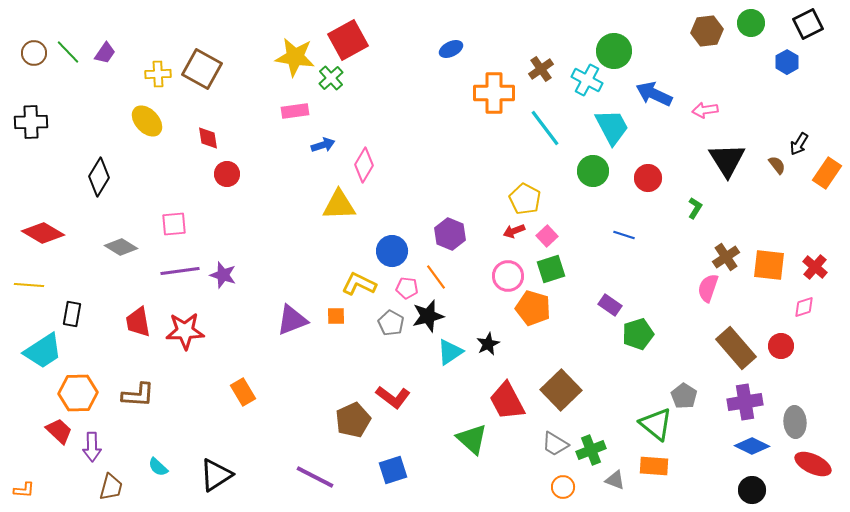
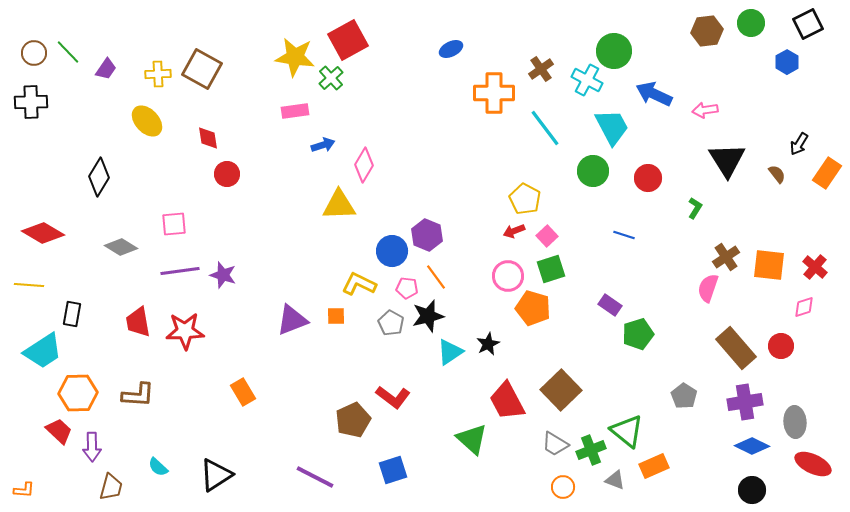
purple trapezoid at (105, 53): moved 1 px right, 16 px down
black cross at (31, 122): moved 20 px up
brown semicircle at (777, 165): moved 9 px down
purple hexagon at (450, 234): moved 23 px left, 1 px down
green triangle at (656, 424): moved 29 px left, 7 px down
orange rectangle at (654, 466): rotated 28 degrees counterclockwise
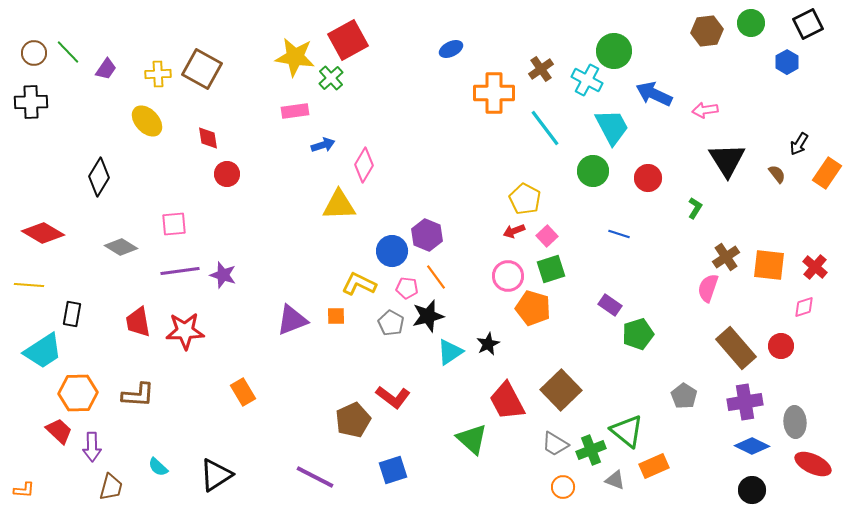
blue line at (624, 235): moved 5 px left, 1 px up
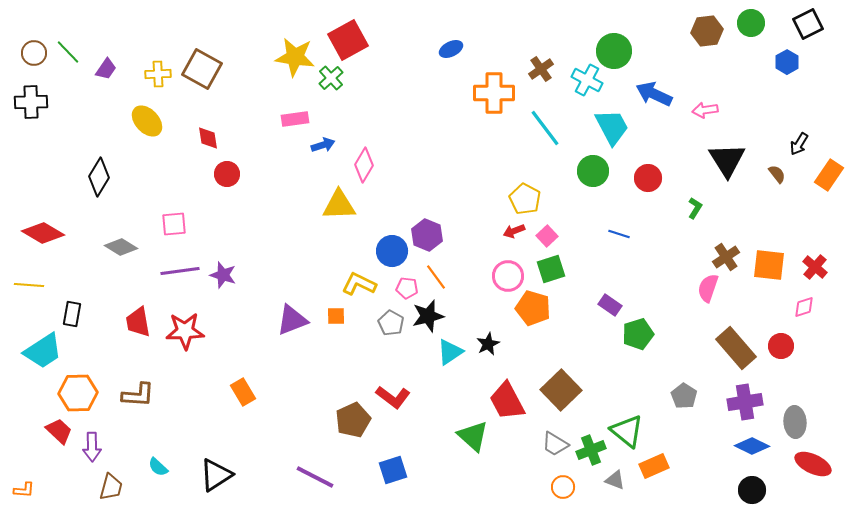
pink rectangle at (295, 111): moved 8 px down
orange rectangle at (827, 173): moved 2 px right, 2 px down
green triangle at (472, 439): moved 1 px right, 3 px up
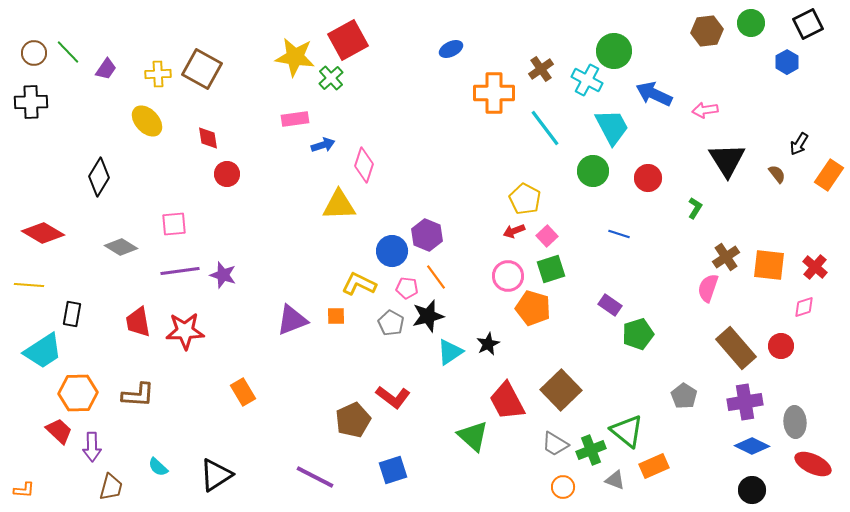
pink diamond at (364, 165): rotated 12 degrees counterclockwise
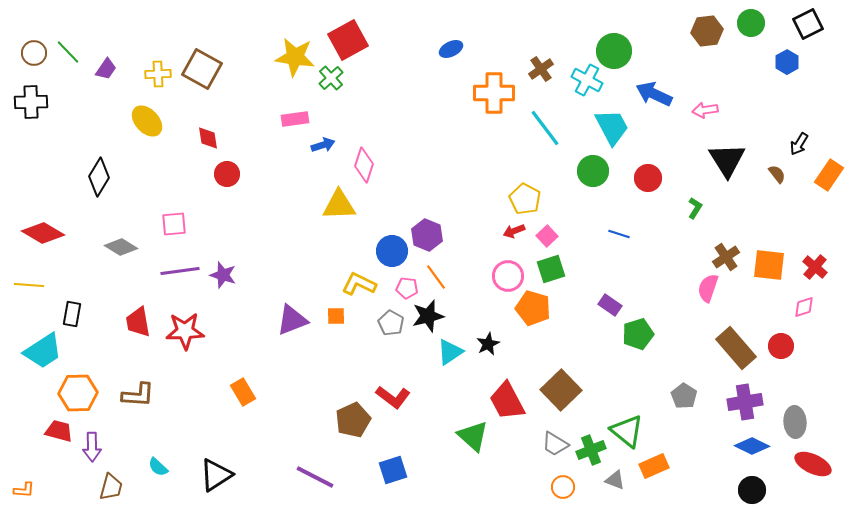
red trapezoid at (59, 431): rotated 28 degrees counterclockwise
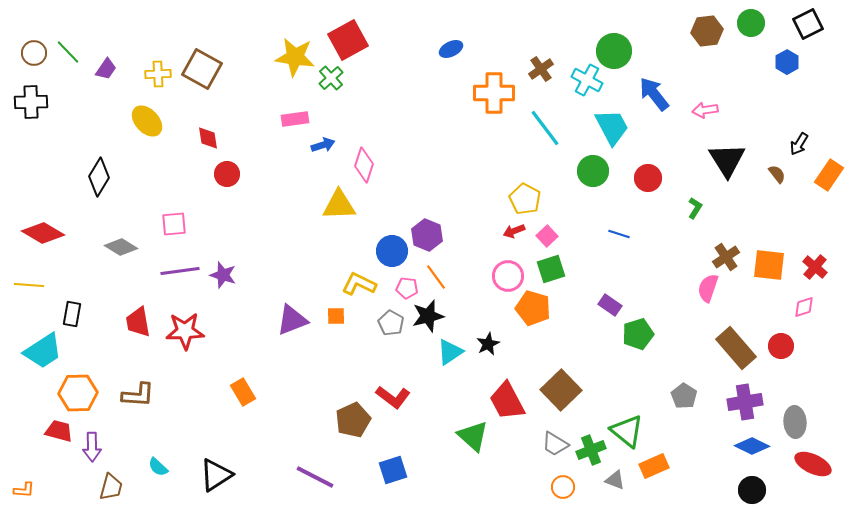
blue arrow at (654, 94): rotated 27 degrees clockwise
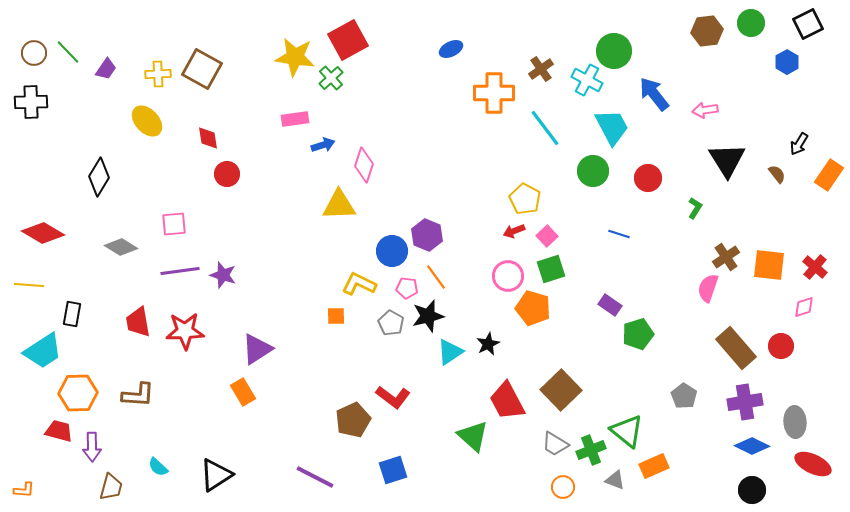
purple triangle at (292, 320): moved 35 px left, 29 px down; rotated 12 degrees counterclockwise
